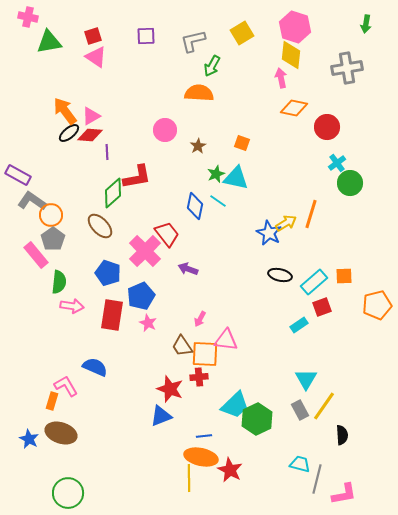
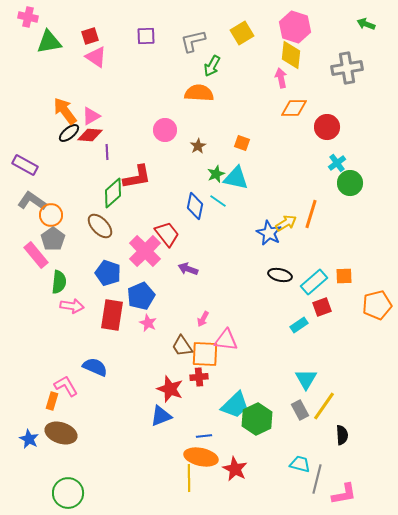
green arrow at (366, 24): rotated 102 degrees clockwise
red square at (93, 36): moved 3 px left
orange diamond at (294, 108): rotated 12 degrees counterclockwise
purple rectangle at (18, 175): moved 7 px right, 10 px up
pink arrow at (200, 319): moved 3 px right
red star at (230, 470): moved 5 px right, 1 px up
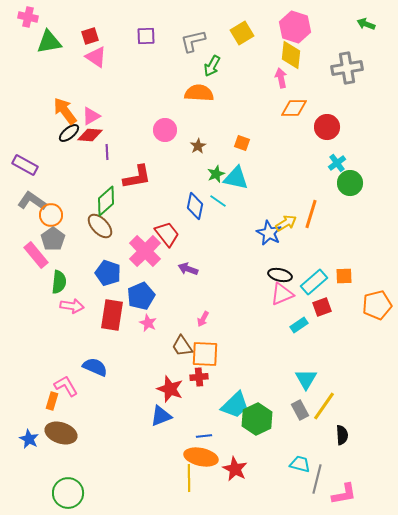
green diamond at (113, 193): moved 7 px left, 8 px down
pink triangle at (226, 340): moved 56 px right, 46 px up; rotated 30 degrees counterclockwise
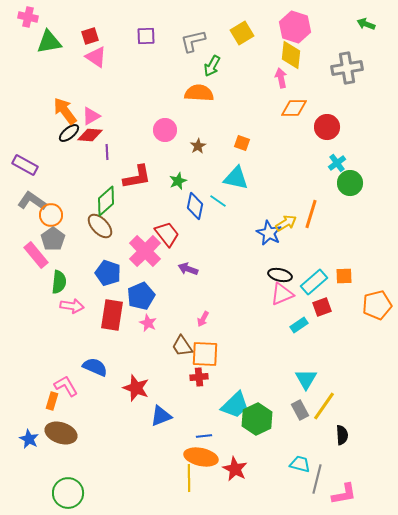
green star at (216, 174): moved 38 px left, 7 px down
red star at (170, 389): moved 34 px left, 1 px up
